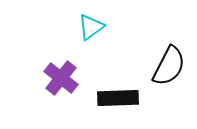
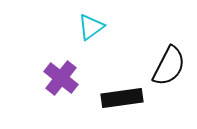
black rectangle: moved 4 px right; rotated 6 degrees counterclockwise
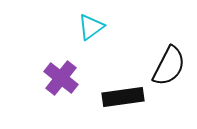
black rectangle: moved 1 px right, 1 px up
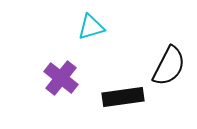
cyan triangle: rotated 20 degrees clockwise
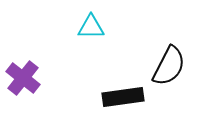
cyan triangle: rotated 16 degrees clockwise
purple cross: moved 38 px left
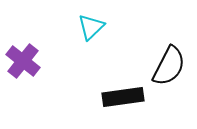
cyan triangle: rotated 44 degrees counterclockwise
purple cross: moved 17 px up
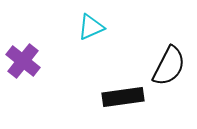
cyan triangle: rotated 20 degrees clockwise
